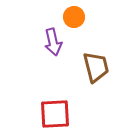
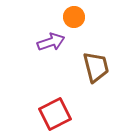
purple arrow: moved 2 px left; rotated 96 degrees counterclockwise
red square: rotated 24 degrees counterclockwise
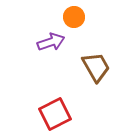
brown trapezoid: rotated 16 degrees counterclockwise
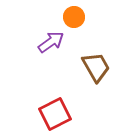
purple arrow: rotated 16 degrees counterclockwise
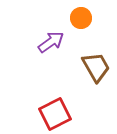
orange circle: moved 7 px right, 1 px down
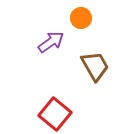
brown trapezoid: moved 1 px left, 1 px up
red square: rotated 24 degrees counterclockwise
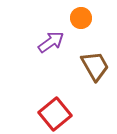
red square: rotated 12 degrees clockwise
